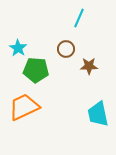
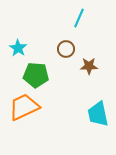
green pentagon: moved 5 px down
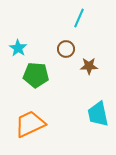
orange trapezoid: moved 6 px right, 17 px down
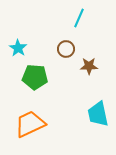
green pentagon: moved 1 px left, 2 px down
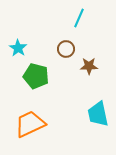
green pentagon: moved 1 px right, 1 px up; rotated 10 degrees clockwise
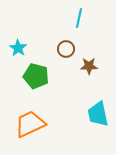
cyan line: rotated 12 degrees counterclockwise
